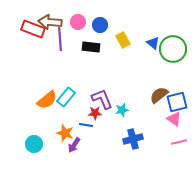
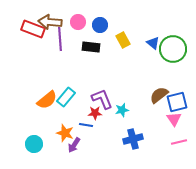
pink triangle: rotated 21 degrees clockwise
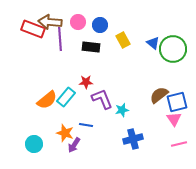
red star: moved 9 px left, 31 px up
pink line: moved 2 px down
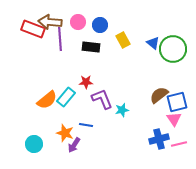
blue cross: moved 26 px right
